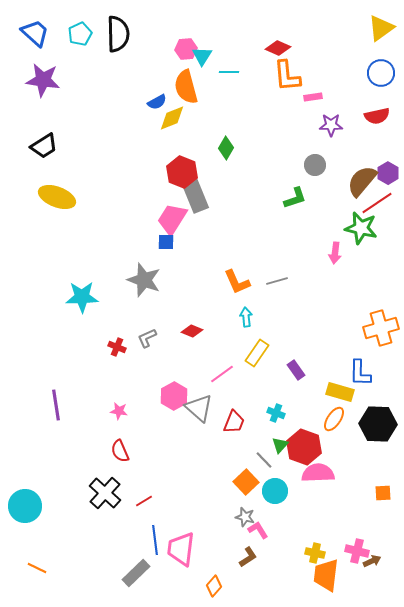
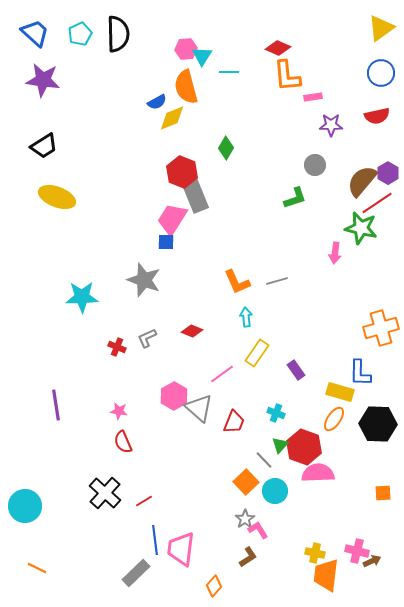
red semicircle at (120, 451): moved 3 px right, 9 px up
gray star at (245, 517): moved 2 px down; rotated 24 degrees clockwise
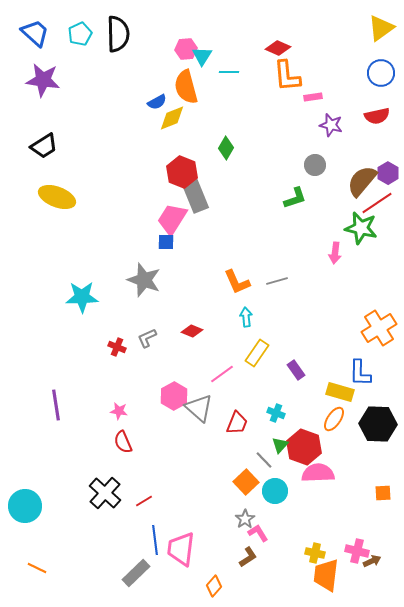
purple star at (331, 125): rotated 15 degrees clockwise
orange cross at (381, 328): moved 2 px left; rotated 16 degrees counterclockwise
red trapezoid at (234, 422): moved 3 px right, 1 px down
pink L-shape at (258, 530): moved 3 px down
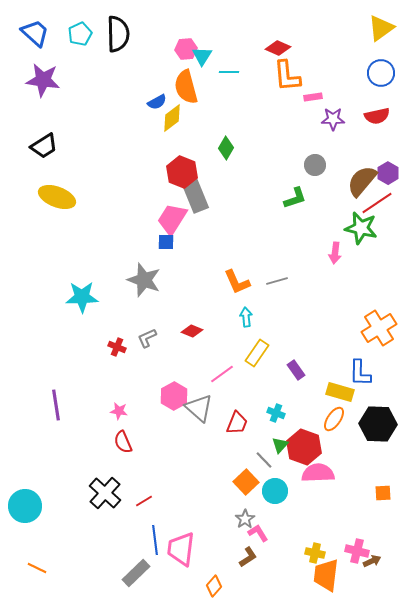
yellow diamond at (172, 118): rotated 16 degrees counterclockwise
purple star at (331, 125): moved 2 px right, 6 px up; rotated 15 degrees counterclockwise
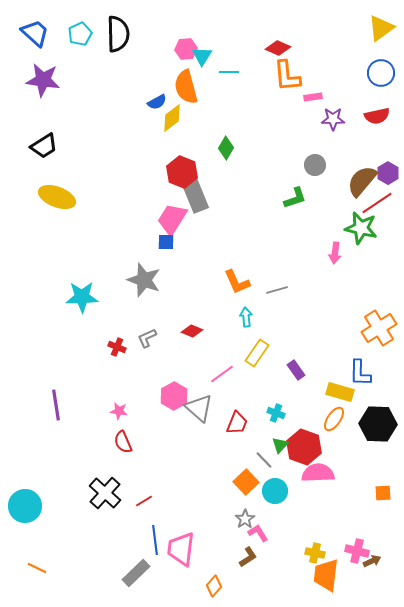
gray line at (277, 281): moved 9 px down
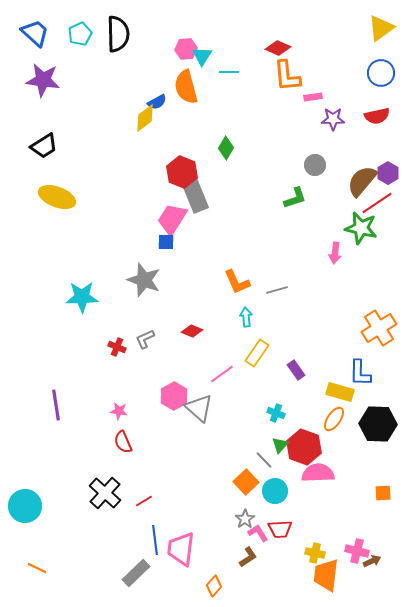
yellow diamond at (172, 118): moved 27 px left
gray L-shape at (147, 338): moved 2 px left, 1 px down
red trapezoid at (237, 423): moved 43 px right, 106 px down; rotated 65 degrees clockwise
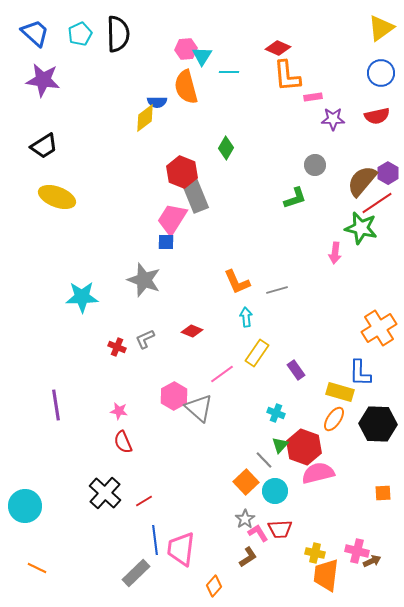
blue semicircle at (157, 102): rotated 30 degrees clockwise
pink semicircle at (318, 473): rotated 12 degrees counterclockwise
